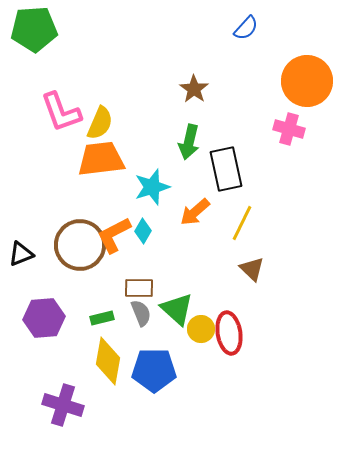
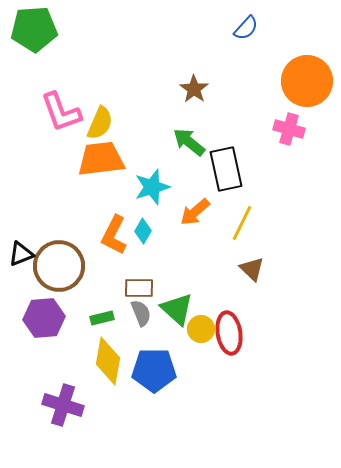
green arrow: rotated 116 degrees clockwise
orange L-shape: rotated 36 degrees counterclockwise
brown circle: moved 21 px left, 21 px down
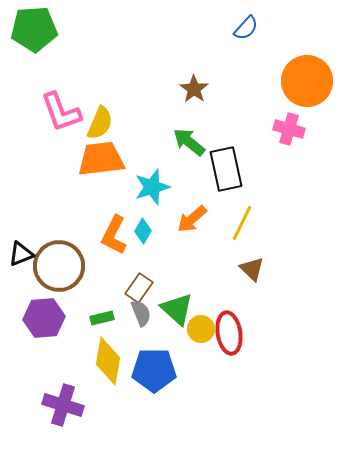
orange arrow: moved 3 px left, 7 px down
brown rectangle: rotated 56 degrees counterclockwise
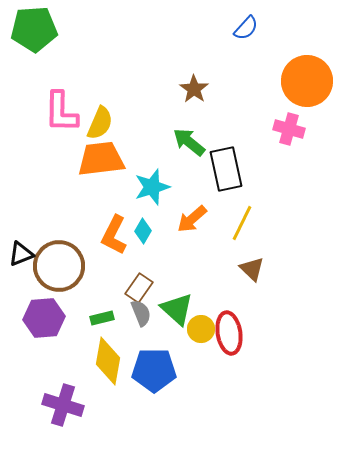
pink L-shape: rotated 21 degrees clockwise
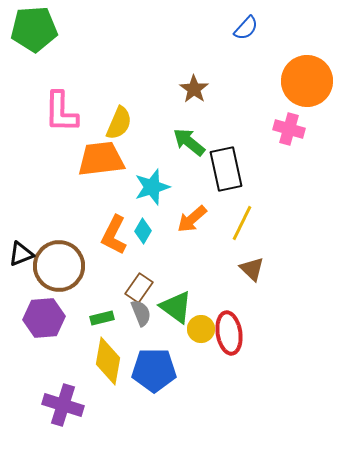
yellow semicircle: moved 19 px right
green triangle: moved 1 px left, 2 px up; rotated 6 degrees counterclockwise
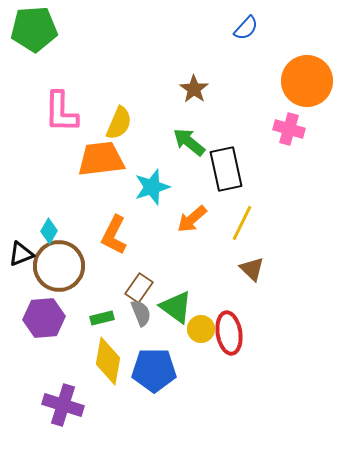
cyan diamond: moved 94 px left
